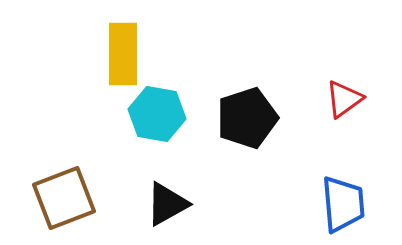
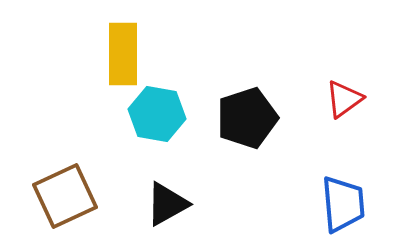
brown square: moved 1 px right, 2 px up; rotated 4 degrees counterclockwise
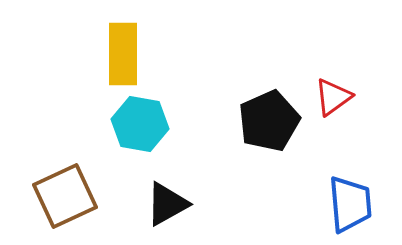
red triangle: moved 11 px left, 2 px up
cyan hexagon: moved 17 px left, 10 px down
black pentagon: moved 22 px right, 3 px down; rotated 6 degrees counterclockwise
blue trapezoid: moved 7 px right
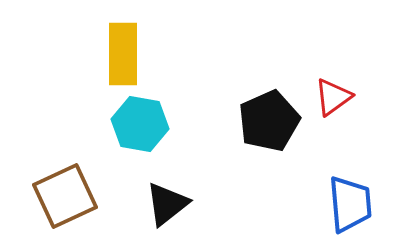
black triangle: rotated 9 degrees counterclockwise
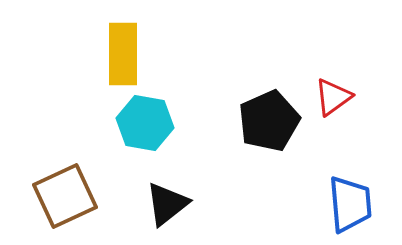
cyan hexagon: moved 5 px right, 1 px up
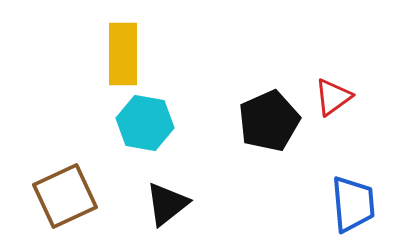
blue trapezoid: moved 3 px right
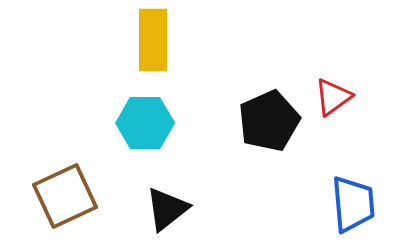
yellow rectangle: moved 30 px right, 14 px up
cyan hexagon: rotated 10 degrees counterclockwise
black triangle: moved 5 px down
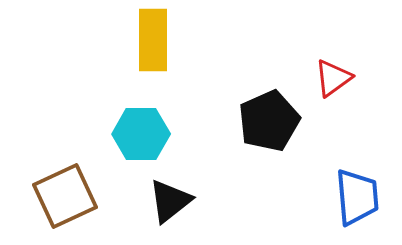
red triangle: moved 19 px up
cyan hexagon: moved 4 px left, 11 px down
blue trapezoid: moved 4 px right, 7 px up
black triangle: moved 3 px right, 8 px up
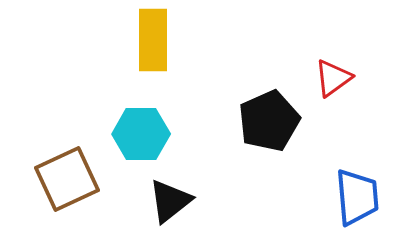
brown square: moved 2 px right, 17 px up
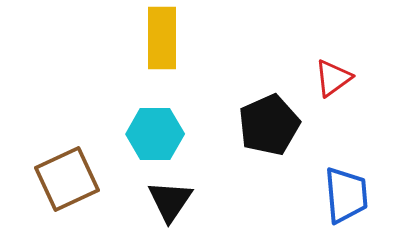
yellow rectangle: moved 9 px right, 2 px up
black pentagon: moved 4 px down
cyan hexagon: moved 14 px right
blue trapezoid: moved 11 px left, 2 px up
black triangle: rotated 18 degrees counterclockwise
